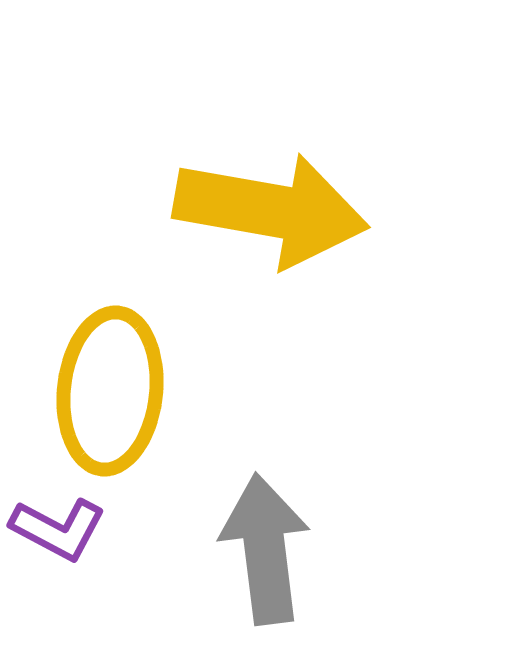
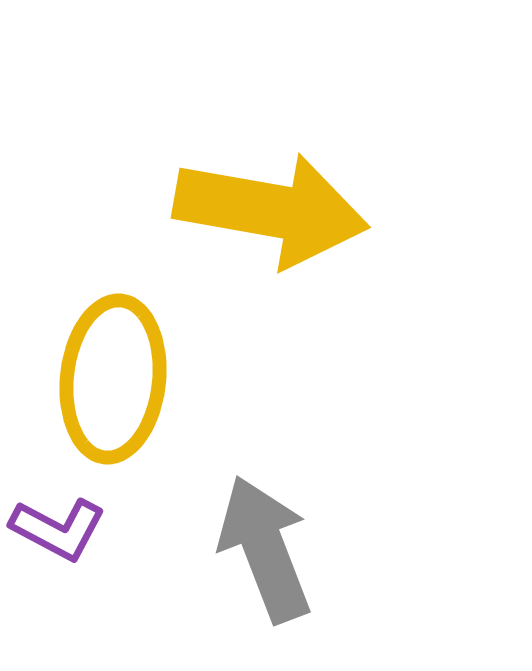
yellow ellipse: moved 3 px right, 12 px up
gray arrow: rotated 14 degrees counterclockwise
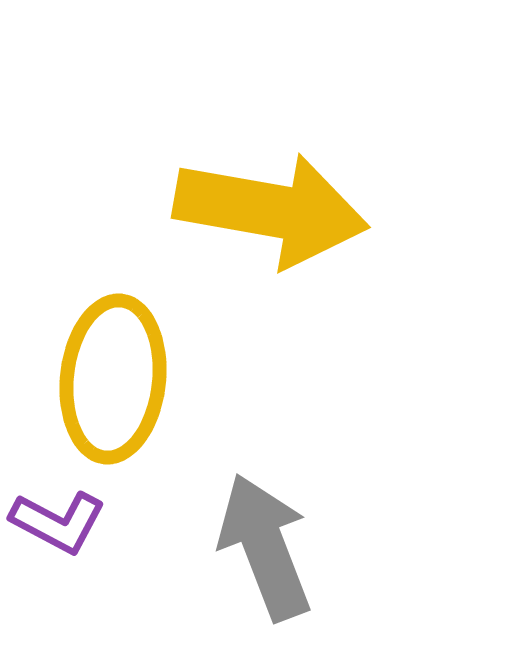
purple L-shape: moved 7 px up
gray arrow: moved 2 px up
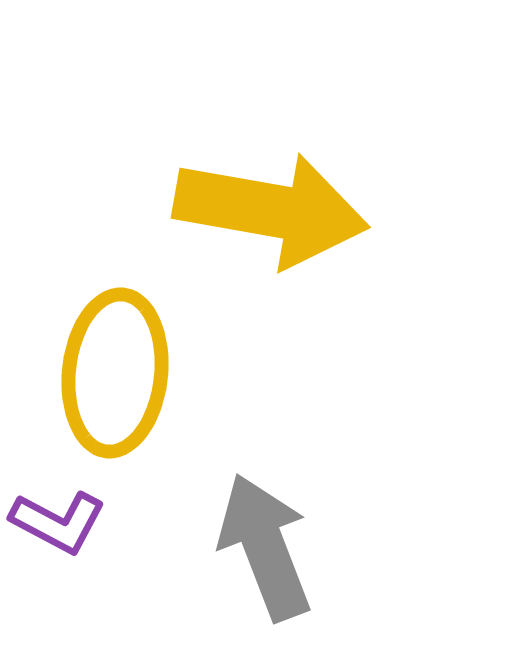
yellow ellipse: moved 2 px right, 6 px up
